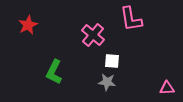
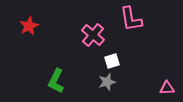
red star: moved 1 px right, 1 px down
white square: rotated 21 degrees counterclockwise
green L-shape: moved 2 px right, 9 px down
gray star: rotated 24 degrees counterclockwise
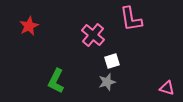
pink triangle: rotated 21 degrees clockwise
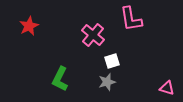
green L-shape: moved 4 px right, 2 px up
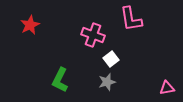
red star: moved 1 px right, 1 px up
pink cross: rotated 20 degrees counterclockwise
white square: moved 1 px left, 2 px up; rotated 21 degrees counterclockwise
green L-shape: moved 1 px down
pink triangle: rotated 28 degrees counterclockwise
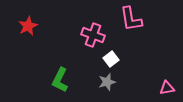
red star: moved 2 px left, 1 px down
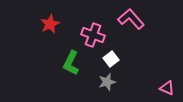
pink L-shape: rotated 148 degrees clockwise
red star: moved 22 px right, 2 px up
green L-shape: moved 11 px right, 17 px up
pink triangle: rotated 35 degrees clockwise
